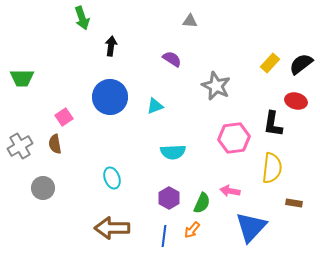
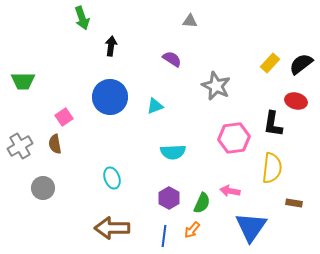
green trapezoid: moved 1 px right, 3 px down
blue triangle: rotated 8 degrees counterclockwise
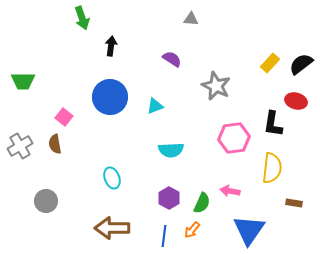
gray triangle: moved 1 px right, 2 px up
pink square: rotated 18 degrees counterclockwise
cyan semicircle: moved 2 px left, 2 px up
gray circle: moved 3 px right, 13 px down
blue triangle: moved 2 px left, 3 px down
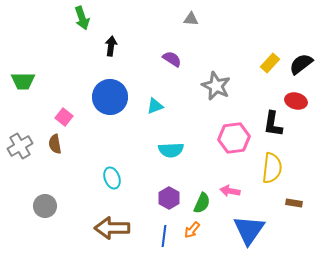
gray circle: moved 1 px left, 5 px down
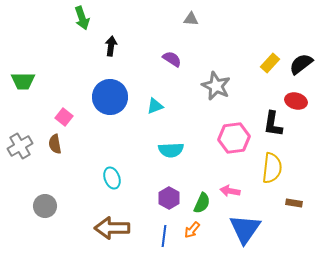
blue triangle: moved 4 px left, 1 px up
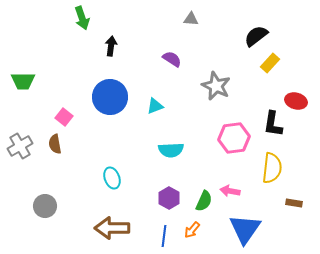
black semicircle: moved 45 px left, 28 px up
green semicircle: moved 2 px right, 2 px up
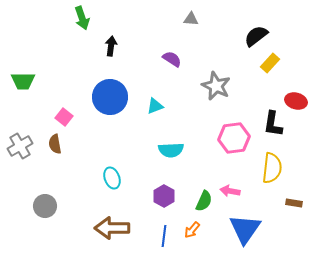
purple hexagon: moved 5 px left, 2 px up
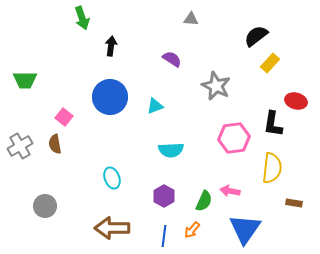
green trapezoid: moved 2 px right, 1 px up
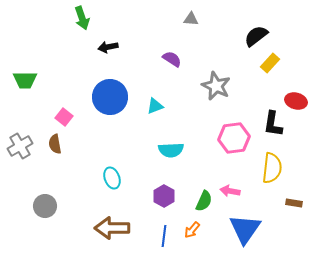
black arrow: moved 3 px left, 1 px down; rotated 108 degrees counterclockwise
